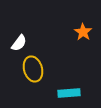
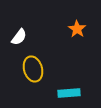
orange star: moved 6 px left, 3 px up
white semicircle: moved 6 px up
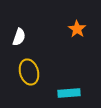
white semicircle: rotated 18 degrees counterclockwise
yellow ellipse: moved 4 px left, 3 px down
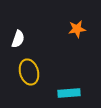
orange star: rotated 30 degrees clockwise
white semicircle: moved 1 px left, 2 px down
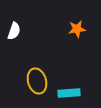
white semicircle: moved 4 px left, 8 px up
yellow ellipse: moved 8 px right, 9 px down
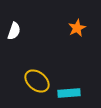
orange star: moved 1 px up; rotated 18 degrees counterclockwise
yellow ellipse: rotated 35 degrees counterclockwise
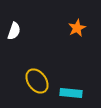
yellow ellipse: rotated 15 degrees clockwise
cyan rectangle: moved 2 px right; rotated 10 degrees clockwise
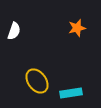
orange star: rotated 12 degrees clockwise
cyan rectangle: rotated 15 degrees counterclockwise
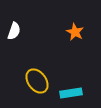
orange star: moved 2 px left, 4 px down; rotated 30 degrees counterclockwise
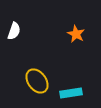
orange star: moved 1 px right, 2 px down
